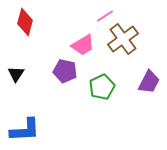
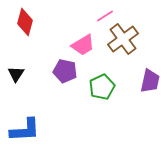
purple trapezoid: moved 1 px right, 1 px up; rotated 15 degrees counterclockwise
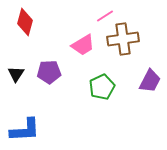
brown cross: rotated 28 degrees clockwise
purple pentagon: moved 16 px left, 1 px down; rotated 15 degrees counterclockwise
purple trapezoid: rotated 15 degrees clockwise
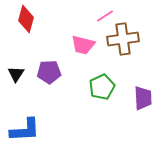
red diamond: moved 1 px right, 3 px up
pink trapezoid: rotated 45 degrees clockwise
purple trapezoid: moved 7 px left, 17 px down; rotated 30 degrees counterclockwise
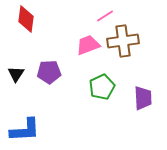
red diamond: rotated 8 degrees counterclockwise
brown cross: moved 2 px down
pink trapezoid: moved 5 px right; rotated 145 degrees clockwise
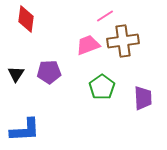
green pentagon: rotated 10 degrees counterclockwise
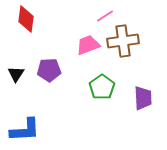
purple pentagon: moved 2 px up
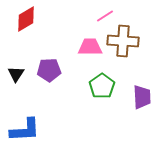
red diamond: rotated 52 degrees clockwise
brown cross: rotated 12 degrees clockwise
pink trapezoid: moved 2 px right, 2 px down; rotated 20 degrees clockwise
green pentagon: moved 1 px up
purple trapezoid: moved 1 px left, 1 px up
